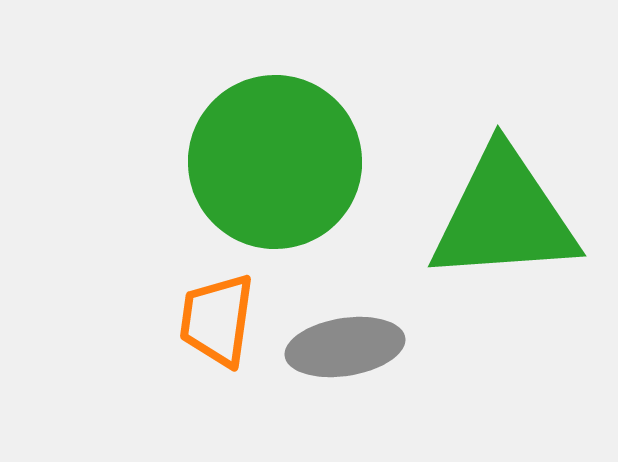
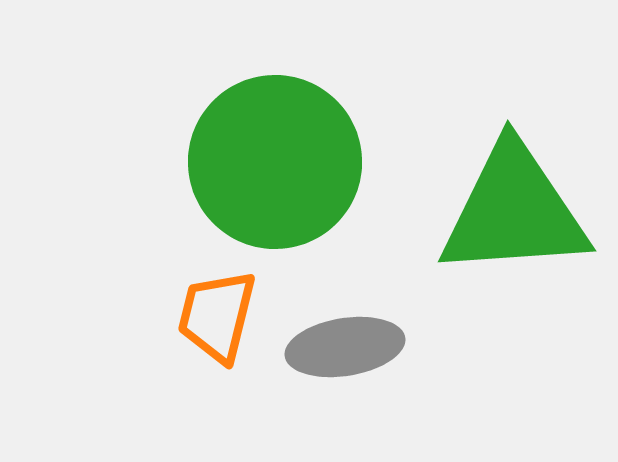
green triangle: moved 10 px right, 5 px up
orange trapezoid: moved 4 px up; rotated 6 degrees clockwise
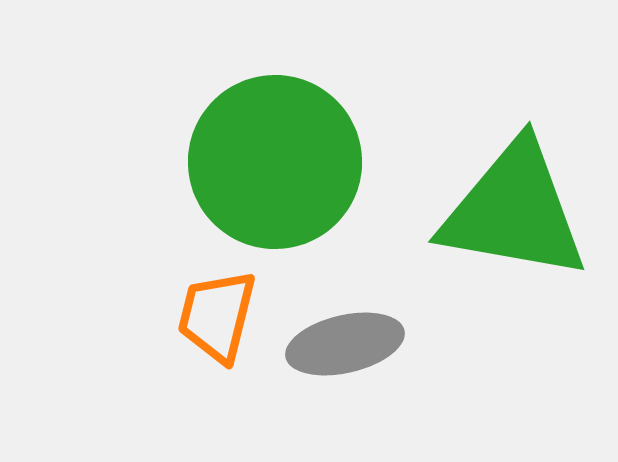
green triangle: rotated 14 degrees clockwise
gray ellipse: moved 3 px up; rotated 4 degrees counterclockwise
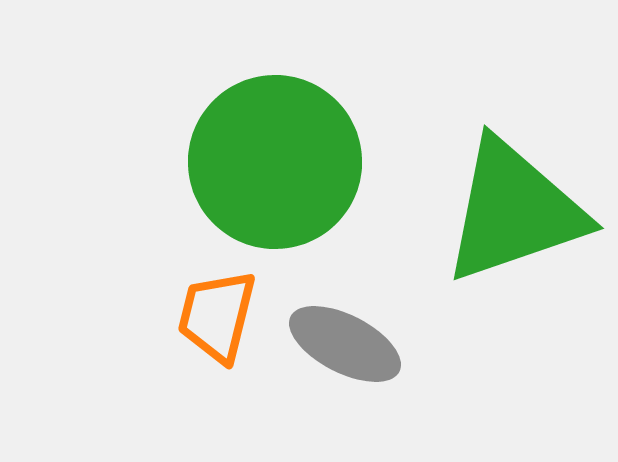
green triangle: rotated 29 degrees counterclockwise
gray ellipse: rotated 40 degrees clockwise
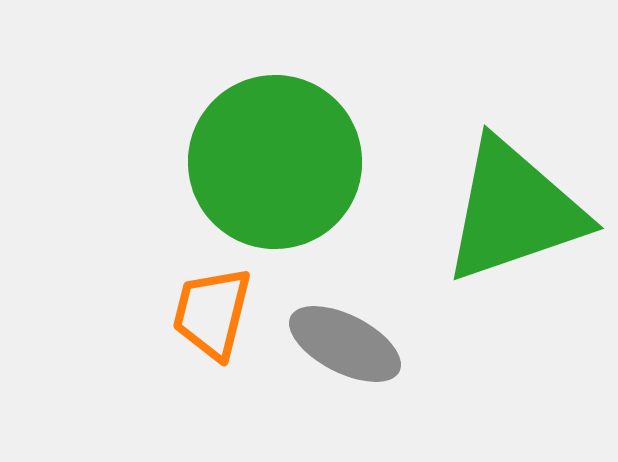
orange trapezoid: moved 5 px left, 3 px up
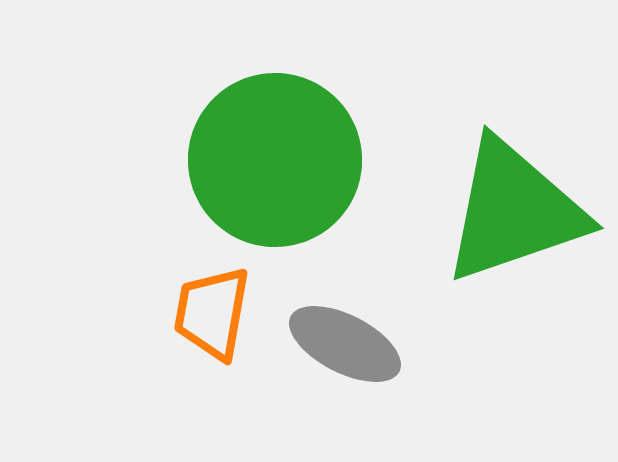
green circle: moved 2 px up
orange trapezoid: rotated 4 degrees counterclockwise
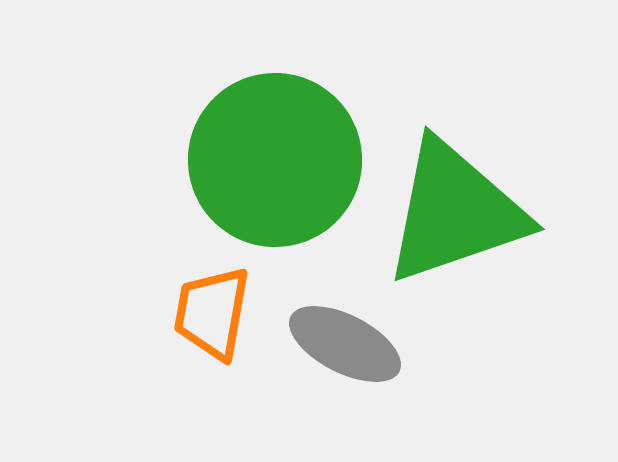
green triangle: moved 59 px left, 1 px down
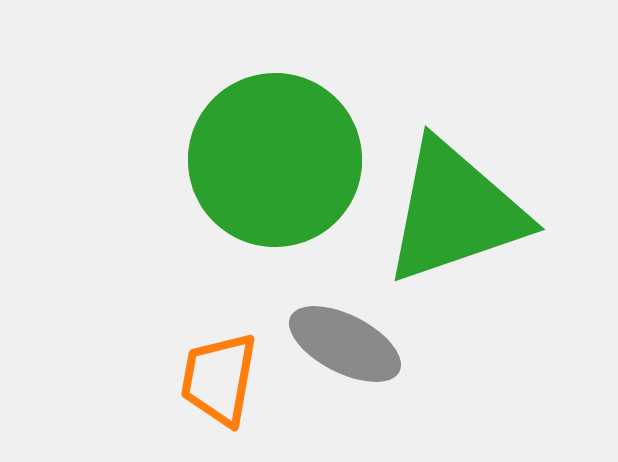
orange trapezoid: moved 7 px right, 66 px down
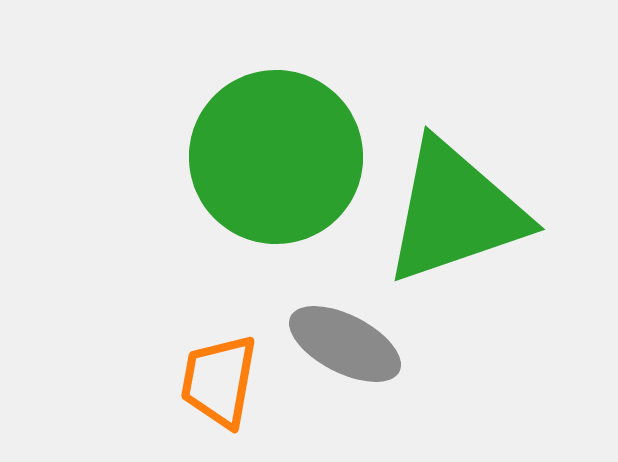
green circle: moved 1 px right, 3 px up
orange trapezoid: moved 2 px down
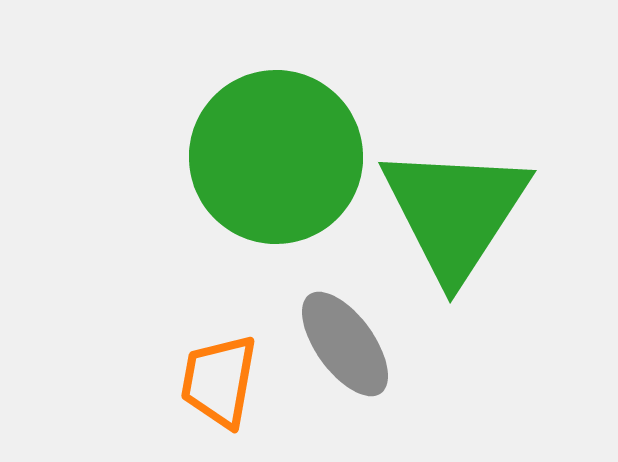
green triangle: rotated 38 degrees counterclockwise
gray ellipse: rotated 27 degrees clockwise
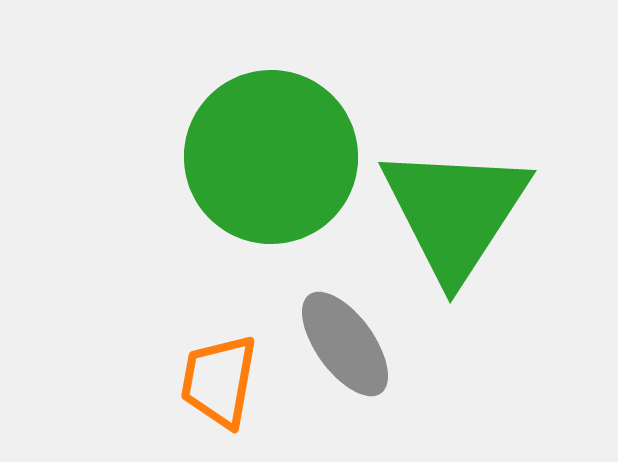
green circle: moved 5 px left
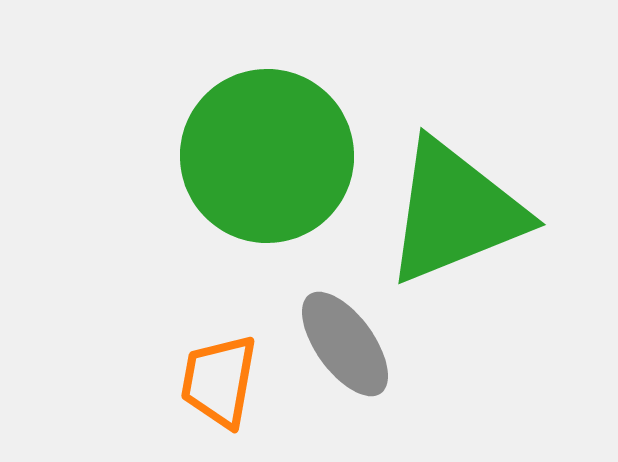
green circle: moved 4 px left, 1 px up
green triangle: rotated 35 degrees clockwise
